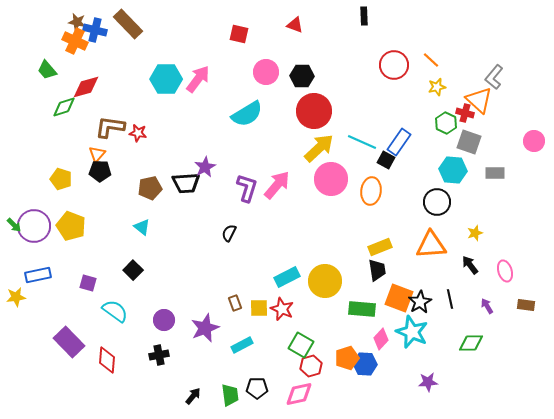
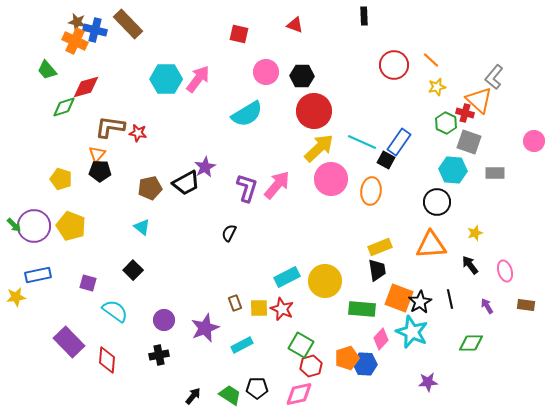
black trapezoid at (186, 183): rotated 24 degrees counterclockwise
green trapezoid at (230, 395): rotated 50 degrees counterclockwise
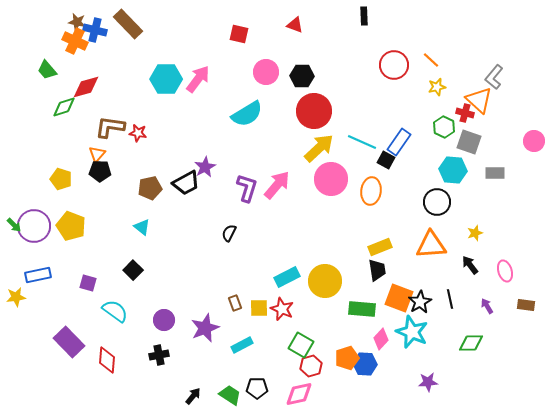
green hexagon at (446, 123): moved 2 px left, 4 px down
